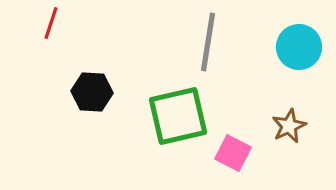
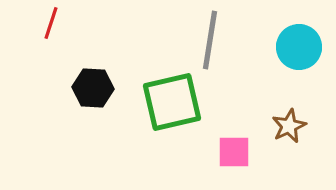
gray line: moved 2 px right, 2 px up
black hexagon: moved 1 px right, 4 px up
green square: moved 6 px left, 14 px up
pink square: moved 1 px right, 1 px up; rotated 27 degrees counterclockwise
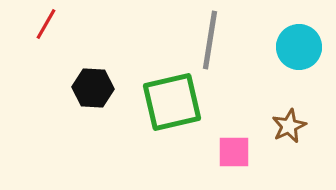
red line: moved 5 px left, 1 px down; rotated 12 degrees clockwise
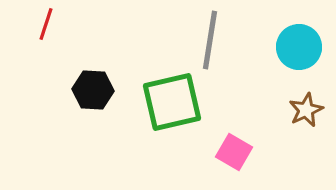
red line: rotated 12 degrees counterclockwise
black hexagon: moved 2 px down
brown star: moved 17 px right, 16 px up
pink square: rotated 30 degrees clockwise
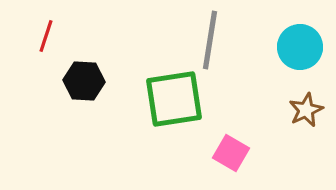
red line: moved 12 px down
cyan circle: moved 1 px right
black hexagon: moved 9 px left, 9 px up
green square: moved 2 px right, 3 px up; rotated 4 degrees clockwise
pink square: moved 3 px left, 1 px down
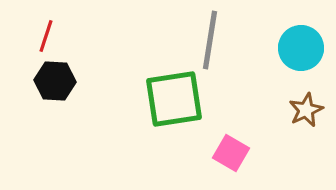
cyan circle: moved 1 px right, 1 px down
black hexagon: moved 29 px left
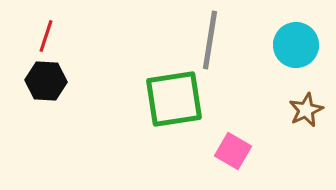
cyan circle: moved 5 px left, 3 px up
black hexagon: moved 9 px left
pink square: moved 2 px right, 2 px up
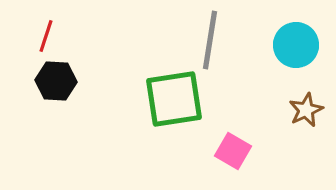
black hexagon: moved 10 px right
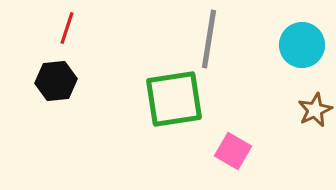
red line: moved 21 px right, 8 px up
gray line: moved 1 px left, 1 px up
cyan circle: moved 6 px right
black hexagon: rotated 9 degrees counterclockwise
brown star: moved 9 px right
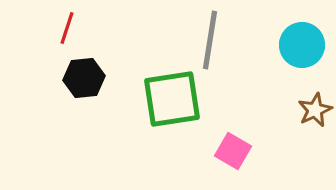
gray line: moved 1 px right, 1 px down
black hexagon: moved 28 px right, 3 px up
green square: moved 2 px left
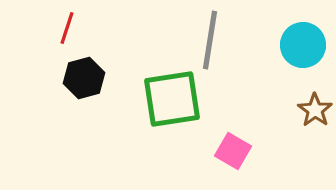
cyan circle: moved 1 px right
black hexagon: rotated 9 degrees counterclockwise
brown star: rotated 12 degrees counterclockwise
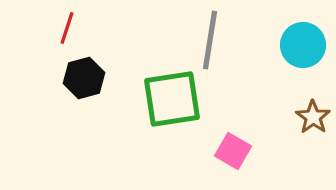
brown star: moved 2 px left, 7 px down
